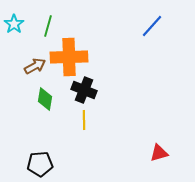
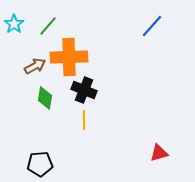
green line: rotated 25 degrees clockwise
green diamond: moved 1 px up
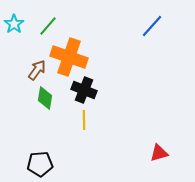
orange cross: rotated 21 degrees clockwise
brown arrow: moved 2 px right, 4 px down; rotated 25 degrees counterclockwise
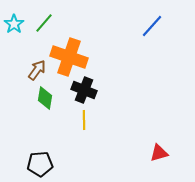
green line: moved 4 px left, 3 px up
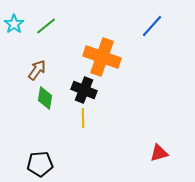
green line: moved 2 px right, 3 px down; rotated 10 degrees clockwise
orange cross: moved 33 px right
yellow line: moved 1 px left, 2 px up
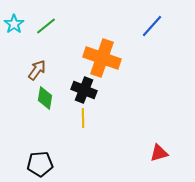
orange cross: moved 1 px down
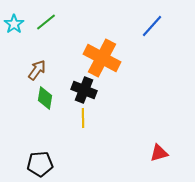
green line: moved 4 px up
orange cross: rotated 9 degrees clockwise
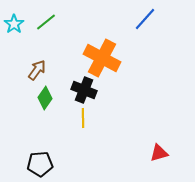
blue line: moved 7 px left, 7 px up
green diamond: rotated 25 degrees clockwise
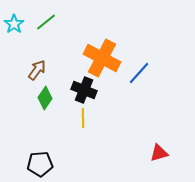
blue line: moved 6 px left, 54 px down
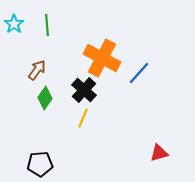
green line: moved 1 px right, 3 px down; rotated 55 degrees counterclockwise
black cross: rotated 20 degrees clockwise
yellow line: rotated 24 degrees clockwise
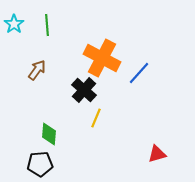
green diamond: moved 4 px right, 36 px down; rotated 30 degrees counterclockwise
yellow line: moved 13 px right
red triangle: moved 2 px left, 1 px down
